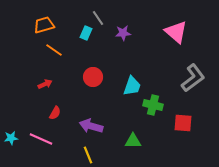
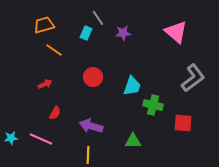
yellow line: rotated 24 degrees clockwise
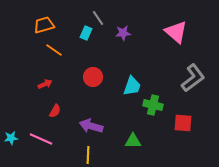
red semicircle: moved 2 px up
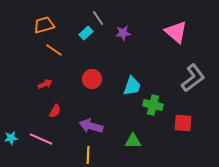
cyan rectangle: rotated 24 degrees clockwise
red circle: moved 1 px left, 2 px down
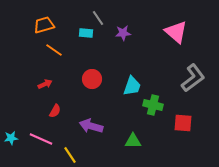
cyan rectangle: rotated 48 degrees clockwise
yellow line: moved 18 px left; rotated 36 degrees counterclockwise
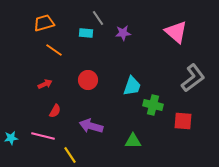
orange trapezoid: moved 2 px up
red circle: moved 4 px left, 1 px down
red square: moved 2 px up
pink line: moved 2 px right, 3 px up; rotated 10 degrees counterclockwise
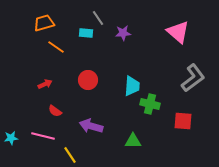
pink triangle: moved 2 px right
orange line: moved 2 px right, 3 px up
cyan trapezoid: rotated 15 degrees counterclockwise
green cross: moved 3 px left, 1 px up
red semicircle: rotated 96 degrees clockwise
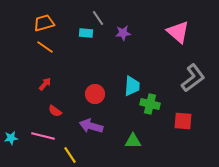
orange line: moved 11 px left
red circle: moved 7 px right, 14 px down
red arrow: rotated 24 degrees counterclockwise
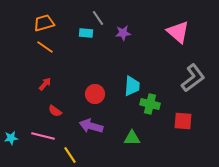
green triangle: moved 1 px left, 3 px up
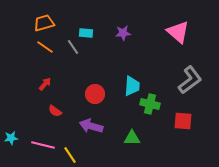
gray line: moved 25 px left, 29 px down
gray L-shape: moved 3 px left, 2 px down
pink line: moved 9 px down
